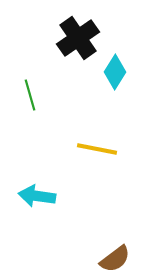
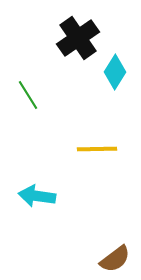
green line: moved 2 px left; rotated 16 degrees counterclockwise
yellow line: rotated 12 degrees counterclockwise
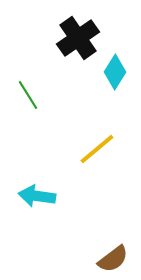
yellow line: rotated 39 degrees counterclockwise
brown semicircle: moved 2 px left
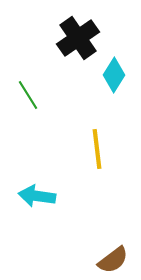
cyan diamond: moved 1 px left, 3 px down
yellow line: rotated 57 degrees counterclockwise
brown semicircle: moved 1 px down
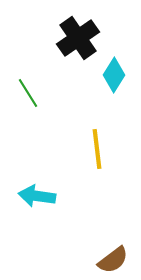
green line: moved 2 px up
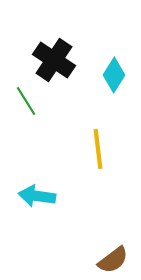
black cross: moved 24 px left, 22 px down; rotated 21 degrees counterclockwise
green line: moved 2 px left, 8 px down
yellow line: moved 1 px right
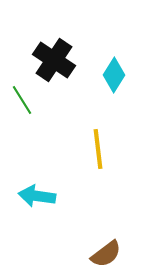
green line: moved 4 px left, 1 px up
brown semicircle: moved 7 px left, 6 px up
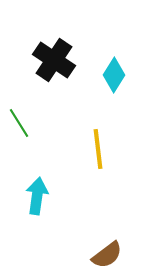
green line: moved 3 px left, 23 px down
cyan arrow: rotated 90 degrees clockwise
brown semicircle: moved 1 px right, 1 px down
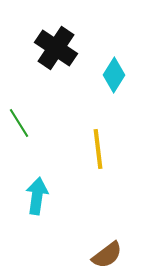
black cross: moved 2 px right, 12 px up
